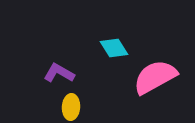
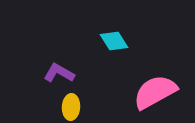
cyan diamond: moved 7 px up
pink semicircle: moved 15 px down
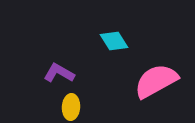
pink semicircle: moved 1 px right, 11 px up
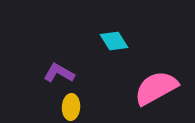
pink semicircle: moved 7 px down
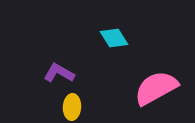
cyan diamond: moved 3 px up
yellow ellipse: moved 1 px right
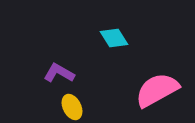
pink semicircle: moved 1 px right, 2 px down
yellow ellipse: rotated 30 degrees counterclockwise
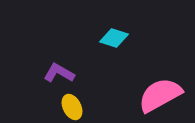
cyan diamond: rotated 40 degrees counterclockwise
pink semicircle: moved 3 px right, 5 px down
